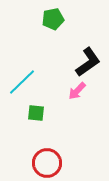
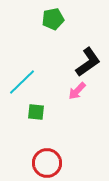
green square: moved 1 px up
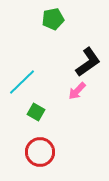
green square: rotated 24 degrees clockwise
red circle: moved 7 px left, 11 px up
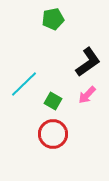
cyan line: moved 2 px right, 2 px down
pink arrow: moved 10 px right, 4 px down
green square: moved 17 px right, 11 px up
red circle: moved 13 px right, 18 px up
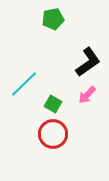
green square: moved 3 px down
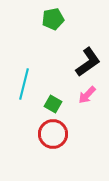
cyan line: rotated 32 degrees counterclockwise
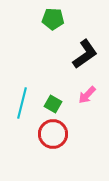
green pentagon: rotated 15 degrees clockwise
black L-shape: moved 3 px left, 8 px up
cyan line: moved 2 px left, 19 px down
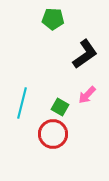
green square: moved 7 px right, 3 px down
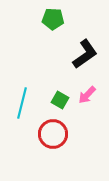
green square: moved 7 px up
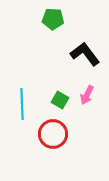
black L-shape: rotated 92 degrees counterclockwise
pink arrow: rotated 18 degrees counterclockwise
cyan line: moved 1 px down; rotated 16 degrees counterclockwise
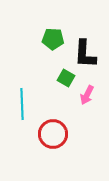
green pentagon: moved 20 px down
black L-shape: rotated 140 degrees counterclockwise
green square: moved 6 px right, 22 px up
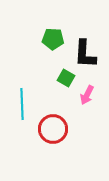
red circle: moved 5 px up
